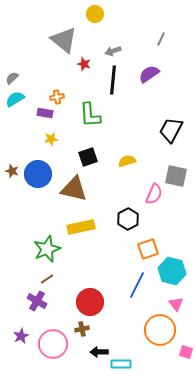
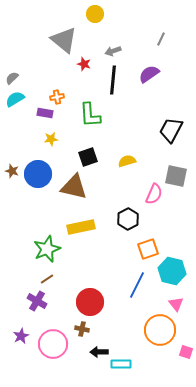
brown triangle: moved 2 px up
brown cross: rotated 24 degrees clockwise
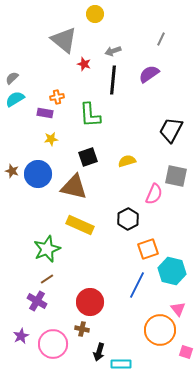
yellow rectangle: moved 1 px left, 2 px up; rotated 36 degrees clockwise
pink triangle: moved 2 px right, 5 px down
black arrow: rotated 72 degrees counterclockwise
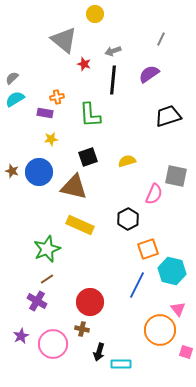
black trapezoid: moved 3 px left, 14 px up; rotated 44 degrees clockwise
blue circle: moved 1 px right, 2 px up
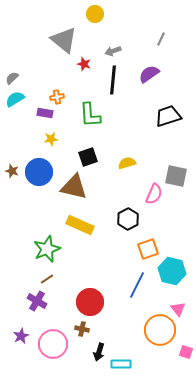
yellow semicircle: moved 2 px down
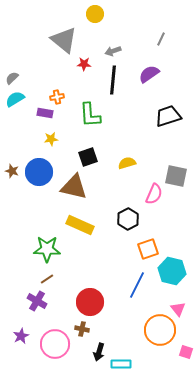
red star: rotated 16 degrees counterclockwise
green star: rotated 24 degrees clockwise
pink circle: moved 2 px right
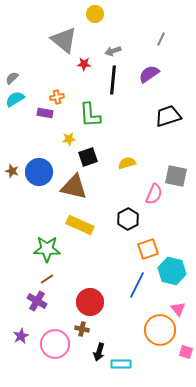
yellow star: moved 18 px right
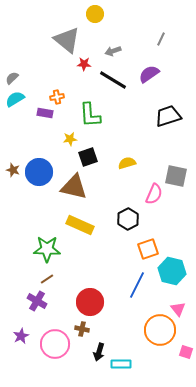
gray triangle: moved 3 px right
black line: rotated 64 degrees counterclockwise
yellow star: moved 1 px right
brown star: moved 1 px right, 1 px up
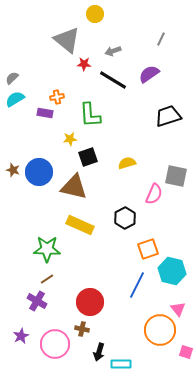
black hexagon: moved 3 px left, 1 px up
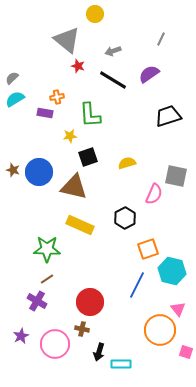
red star: moved 6 px left, 2 px down; rotated 16 degrees clockwise
yellow star: moved 3 px up
